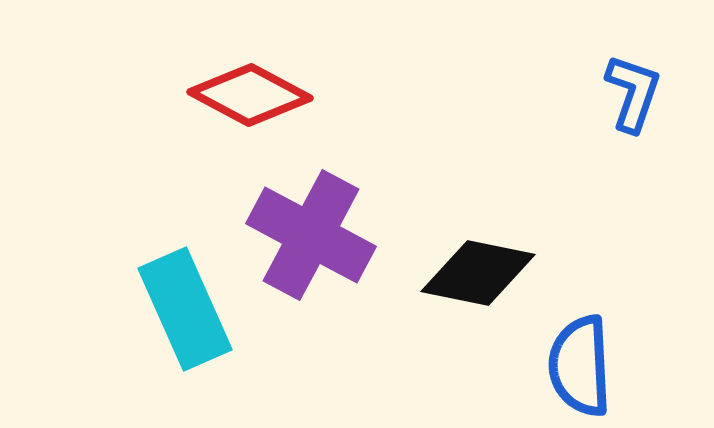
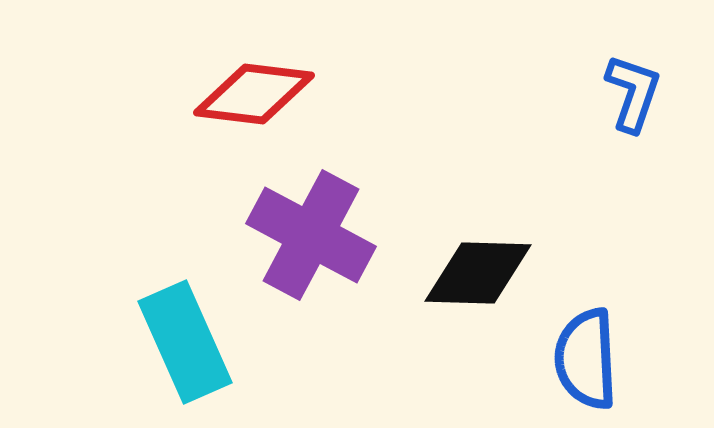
red diamond: moved 4 px right, 1 px up; rotated 21 degrees counterclockwise
black diamond: rotated 10 degrees counterclockwise
cyan rectangle: moved 33 px down
blue semicircle: moved 6 px right, 7 px up
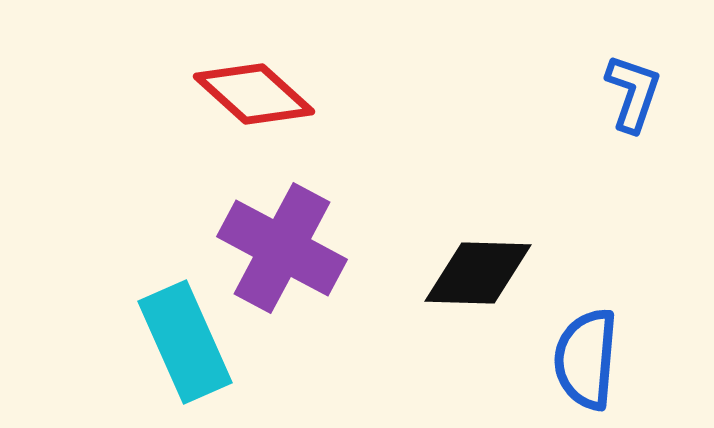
red diamond: rotated 35 degrees clockwise
purple cross: moved 29 px left, 13 px down
blue semicircle: rotated 8 degrees clockwise
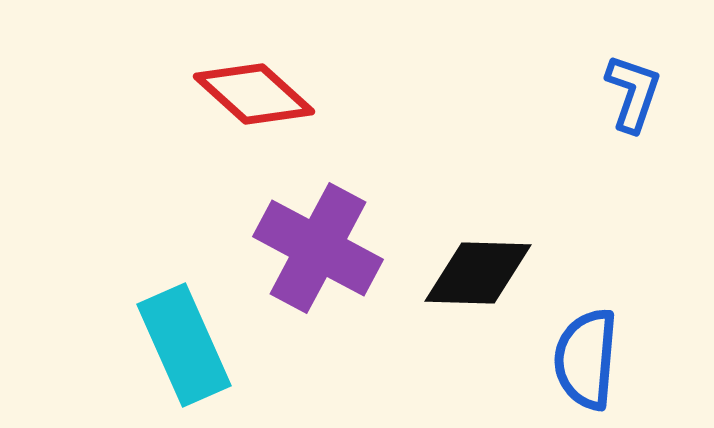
purple cross: moved 36 px right
cyan rectangle: moved 1 px left, 3 px down
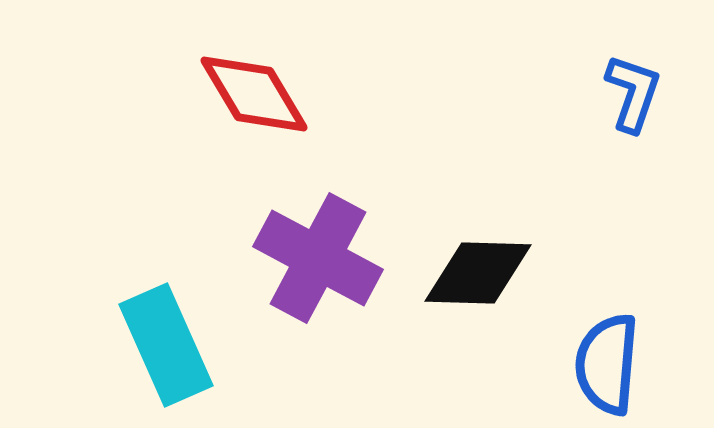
red diamond: rotated 17 degrees clockwise
purple cross: moved 10 px down
cyan rectangle: moved 18 px left
blue semicircle: moved 21 px right, 5 px down
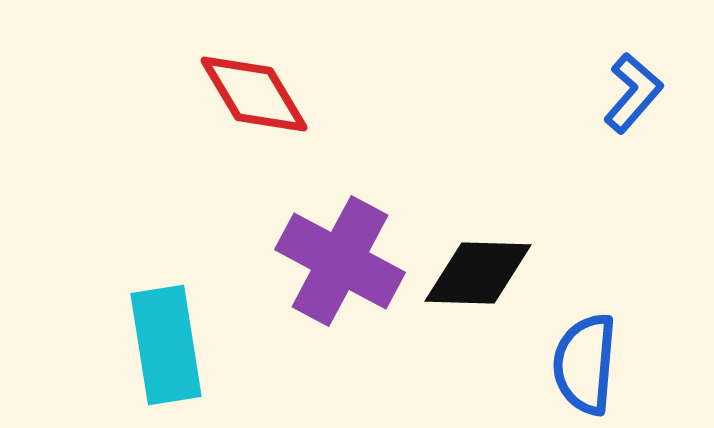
blue L-shape: rotated 22 degrees clockwise
purple cross: moved 22 px right, 3 px down
cyan rectangle: rotated 15 degrees clockwise
blue semicircle: moved 22 px left
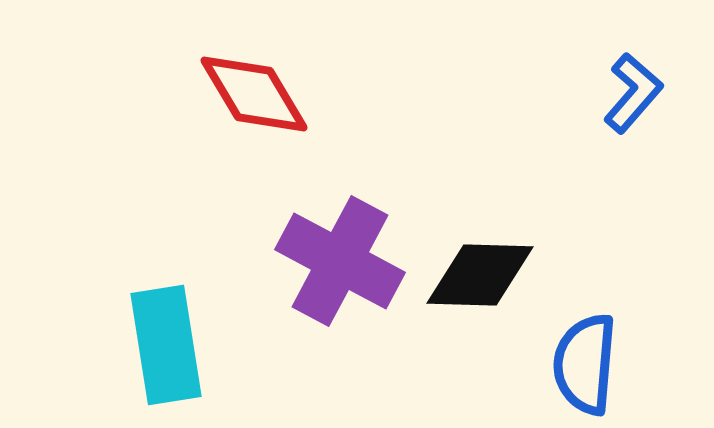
black diamond: moved 2 px right, 2 px down
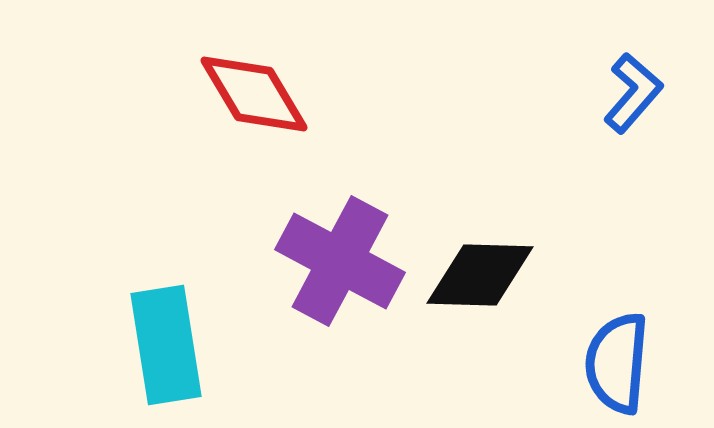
blue semicircle: moved 32 px right, 1 px up
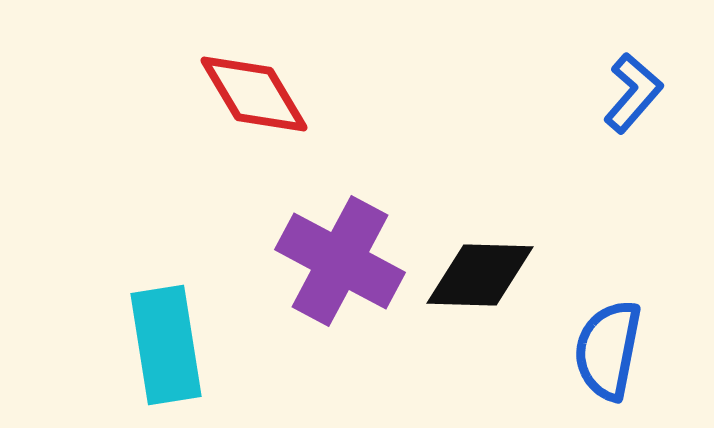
blue semicircle: moved 9 px left, 13 px up; rotated 6 degrees clockwise
